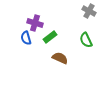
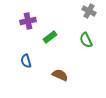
purple cross: moved 7 px left, 2 px up; rotated 28 degrees counterclockwise
blue semicircle: moved 23 px down
brown semicircle: moved 17 px down
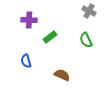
purple cross: moved 1 px right, 1 px up; rotated 14 degrees clockwise
brown semicircle: moved 2 px right
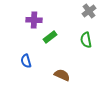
gray cross: rotated 24 degrees clockwise
purple cross: moved 5 px right
green semicircle: rotated 14 degrees clockwise
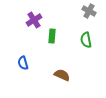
gray cross: rotated 24 degrees counterclockwise
purple cross: rotated 35 degrees counterclockwise
green rectangle: moved 2 px right, 1 px up; rotated 48 degrees counterclockwise
blue semicircle: moved 3 px left, 2 px down
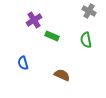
green rectangle: rotated 72 degrees counterclockwise
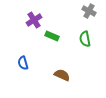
green semicircle: moved 1 px left, 1 px up
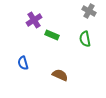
green rectangle: moved 1 px up
brown semicircle: moved 2 px left
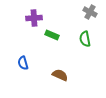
gray cross: moved 1 px right, 1 px down
purple cross: moved 2 px up; rotated 28 degrees clockwise
